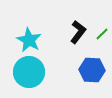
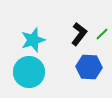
black L-shape: moved 1 px right, 2 px down
cyan star: moved 4 px right; rotated 25 degrees clockwise
blue hexagon: moved 3 px left, 3 px up
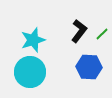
black L-shape: moved 3 px up
cyan circle: moved 1 px right
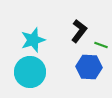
green line: moved 1 px left, 11 px down; rotated 64 degrees clockwise
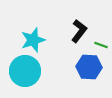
cyan circle: moved 5 px left, 1 px up
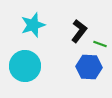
cyan star: moved 15 px up
green line: moved 1 px left, 1 px up
cyan circle: moved 5 px up
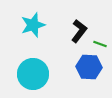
cyan circle: moved 8 px right, 8 px down
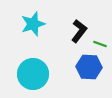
cyan star: moved 1 px up
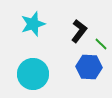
green line: moved 1 px right; rotated 24 degrees clockwise
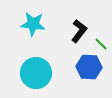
cyan star: rotated 25 degrees clockwise
cyan circle: moved 3 px right, 1 px up
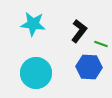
green line: rotated 24 degrees counterclockwise
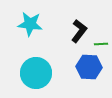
cyan star: moved 3 px left
green line: rotated 24 degrees counterclockwise
